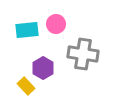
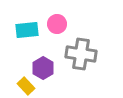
pink circle: moved 1 px right
gray cross: moved 2 px left
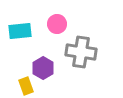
cyan rectangle: moved 7 px left, 1 px down
gray cross: moved 2 px up
yellow rectangle: rotated 24 degrees clockwise
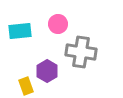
pink circle: moved 1 px right
purple hexagon: moved 4 px right, 3 px down
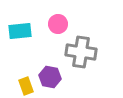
purple hexagon: moved 3 px right, 6 px down; rotated 20 degrees counterclockwise
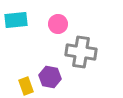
cyan rectangle: moved 4 px left, 11 px up
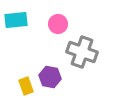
gray cross: moved 1 px right; rotated 12 degrees clockwise
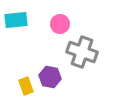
pink circle: moved 2 px right
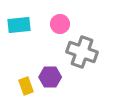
cyan rectangle: moved 3 px right, 5 px down
purple hexagon: rotated 10 degrees counterclockwise
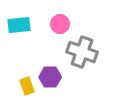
yellow rectangle: moved 1 px right
